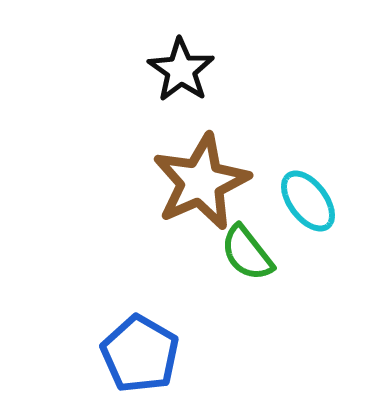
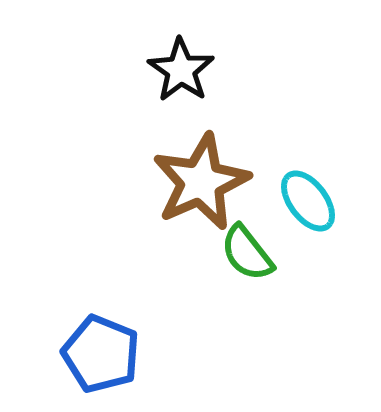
blue pentagon: moved 39 px left; rotated 8 degrees counterclockwise
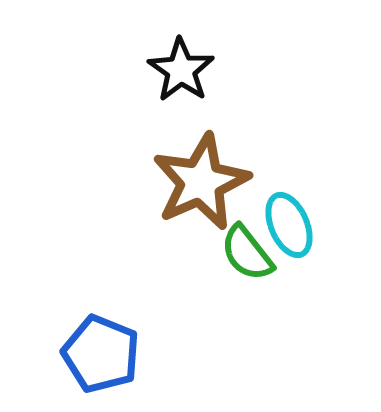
cyan ellipse: moved 19 px left, 24 px down; rotated 14 degrees clockwise
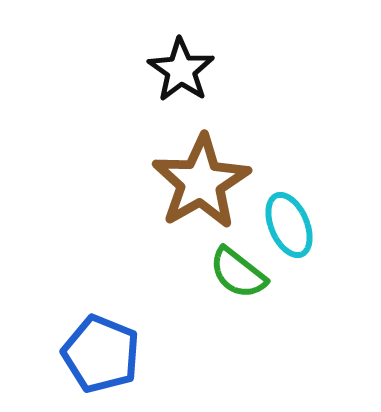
brown star: rotated 6 degrees counterclockwise
green semicircle: moved 9 px left, 20 px down; rotated 14 degrees counterclockwise
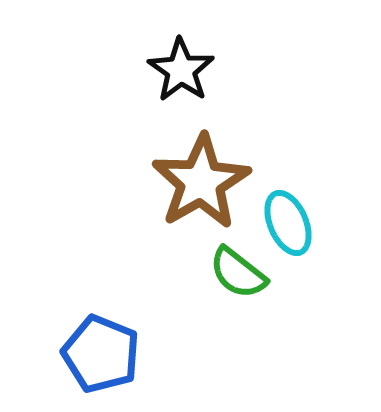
cyan ellipse: moved 1 px left, 2 px up
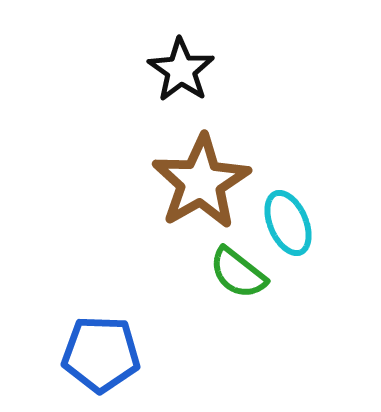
blue pentagon: rotated 20 degrees counterclockwise
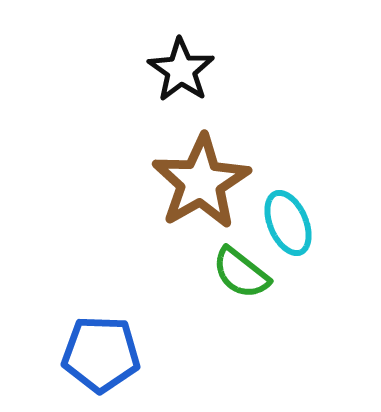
green semicircle: moved 3 px right
